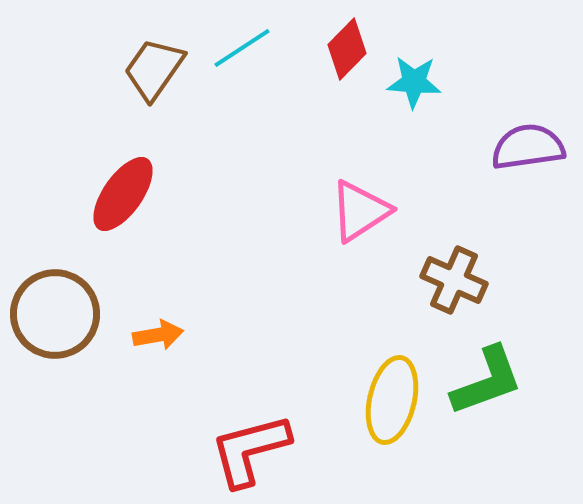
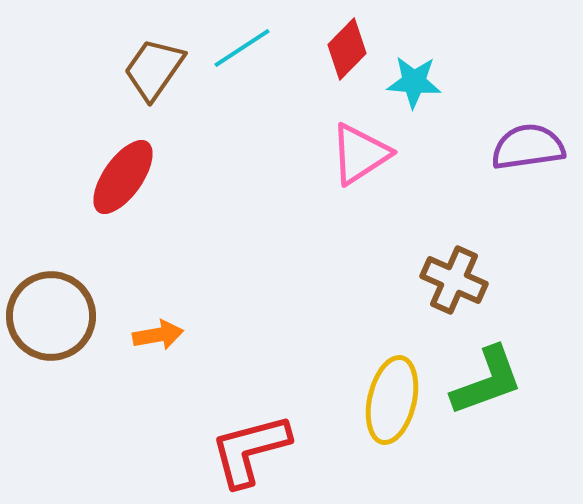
red ellipse: moved 17 px up
pink triangle: moved 57 px up
brown circle: moved 4 px left, 2 px down
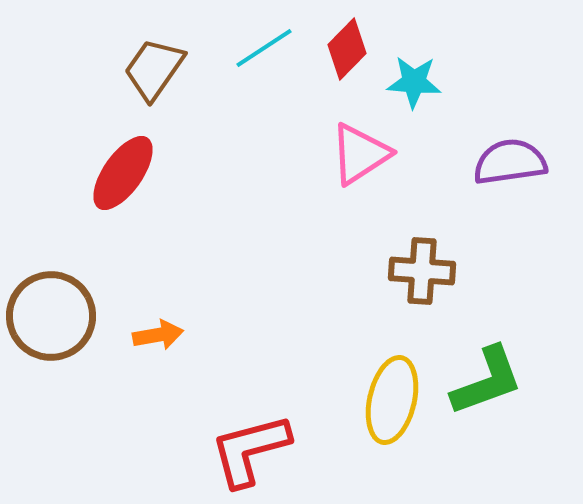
cyan line: moved 22 px right
purple semicircle: moved 18 px left, 15 px down
red ellipse: moved 4 px up
brown cross: moved 32 px left, 9 px up; rotated 20 degrees counterclockwise
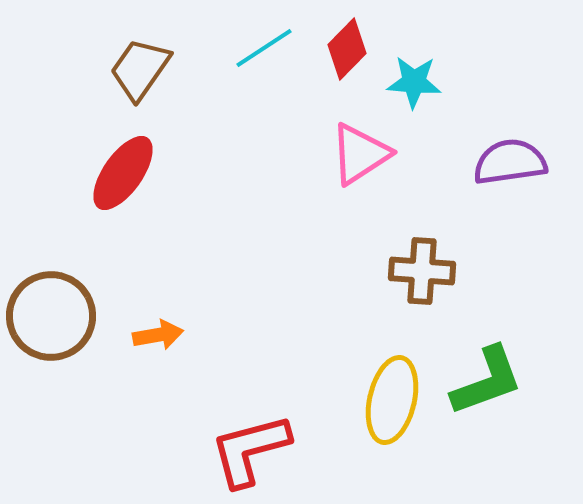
brown trapezoid: moved 14 px left
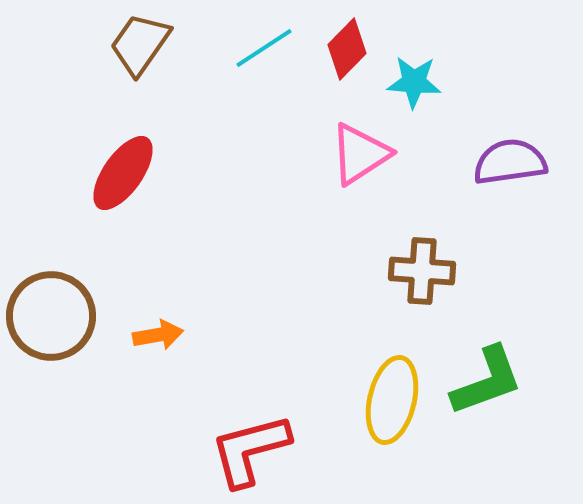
brown trapezoid: moved 25 px up
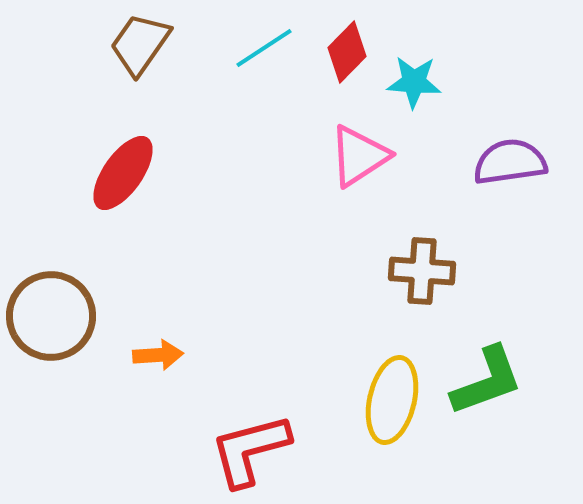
red diamond: moved 3 px down
pink triangle: moved 1 px left, 2 px down
orange arrow: moved 20 px down; rotated 6 degrees clockwise
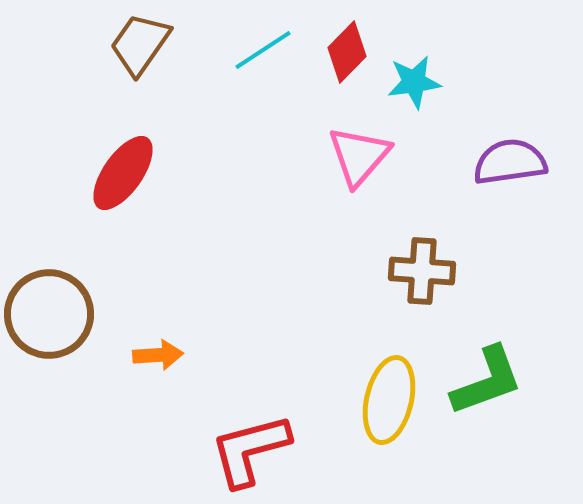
cyan line: moved 1 px left, 2 px down
cyan star: rotated 12 degrees counterclockwise
pink triangle: rotated 16 degrees counterclockwise
brown circle: moved 2 px left, 2 px up
yellow ellipse: moved 3 px left
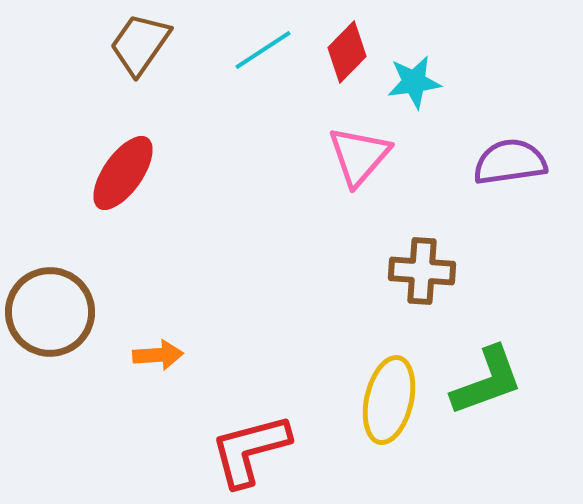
brown circle: moved 1 px right, 2 px up
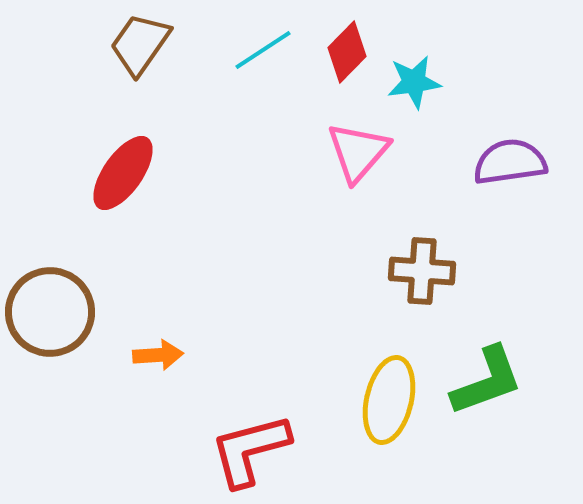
pink triangle: moved 1 px left, 4 px up
